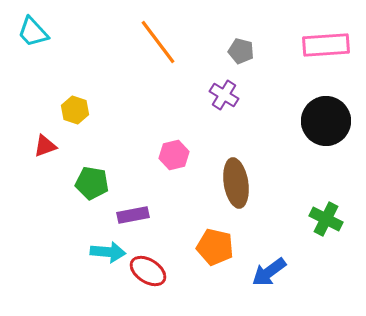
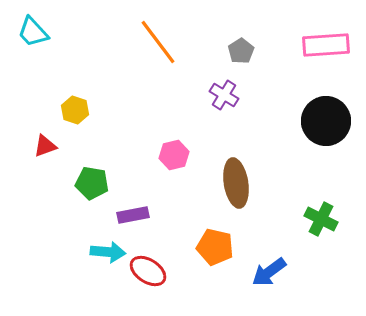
gray pentagon: rotated 25 degrees clockwise
green cross: moved 5 px left
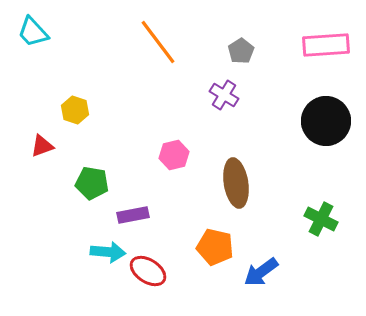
red triangle: moved 3 px left
blue arrow: moved 8 px left
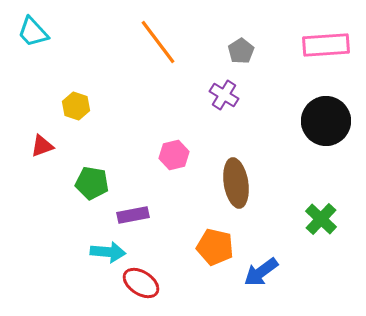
yellow hexagon: moved 1 px right, 4 px up
green cross: rotated 16 degrees clockwise
red ellipse: moved 7 px left, 12 px down
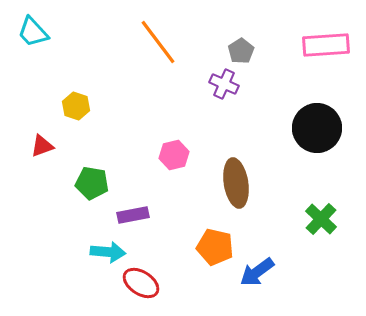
purple cross: moved 11 px up; rotated 8 degrees counterclockwise
black circle: moved 9 px left, 7 px down
blue arrow: moved 4 px left
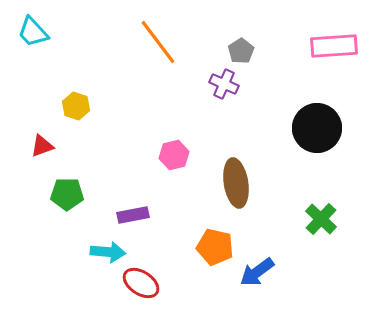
pink rectangle: moved 8 px right, 1 px down
green pentagon: moved 25 px left, 11 px down; rotated 8 degrees counterclockwise
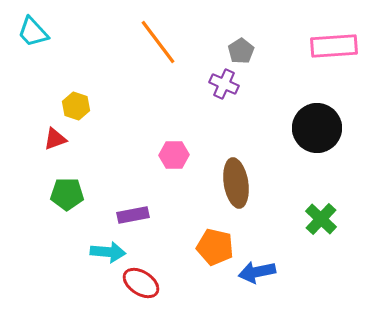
red triangle: moved 13 px right, 7 px up
pink hexagon: rotated 12 degrees clockwise
blue arrow: rotated 24 degrees clockwise
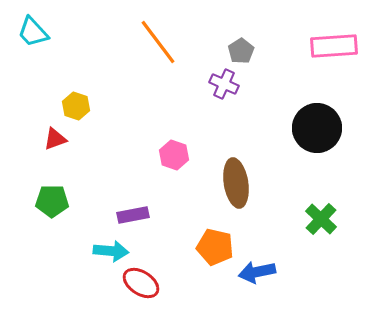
pink hexagon: rotated 20 degrees clockwise
green pentagon: moved 15 px left, 7 px down
cyan arrow: moved 3 px right, 1 px up
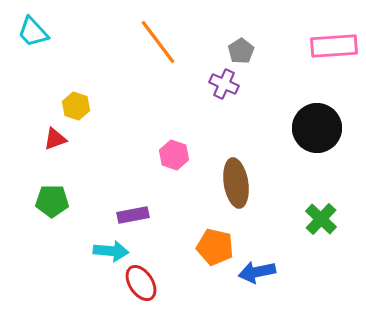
red ellipse: rotated 24 degrees clockwise
